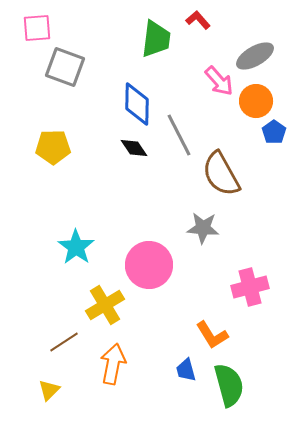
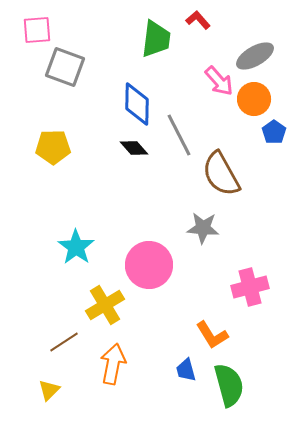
pink square: moved 2 px down
orange circle: moved 2 px left, 2 px up
black diamond: rotated 8 degrees counterclockwise
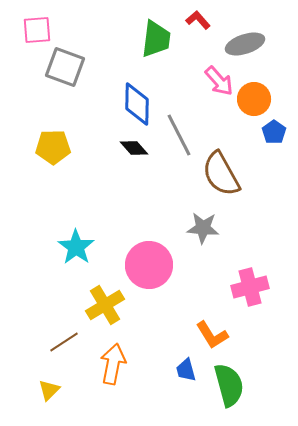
gray ellipse: moved 10 px left, 12 px up; rotated 12 degrees clockwise
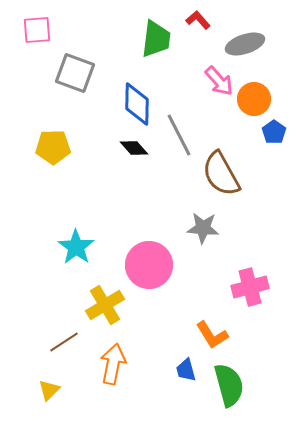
gray square: moved 10 px right, 6 px down
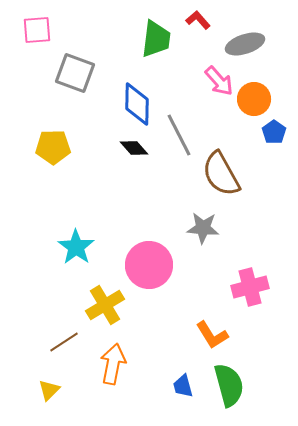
blue trapezoid: moved 3 px left, 16 px down
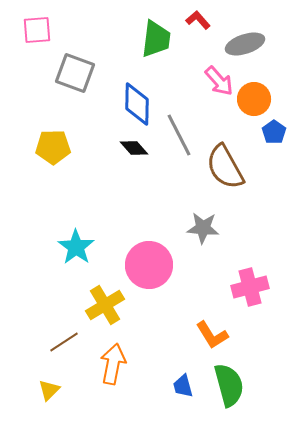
brown semicircle: moved 4 px right, 7 px up
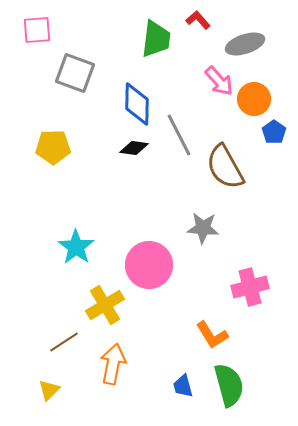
black diamond: rotated 40 degrees counterclockwise
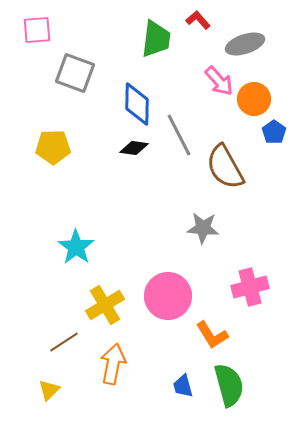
pink circle: moved 19 px right, 31 px down
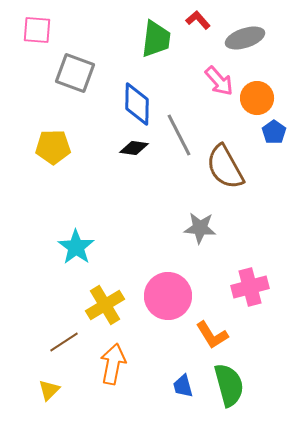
pink square: rotated 8 degrees clockwise
gray ellipse: moved 6 px up
orange circle: moved 3 px right, 1 px up
gray star: moved 3 px left
